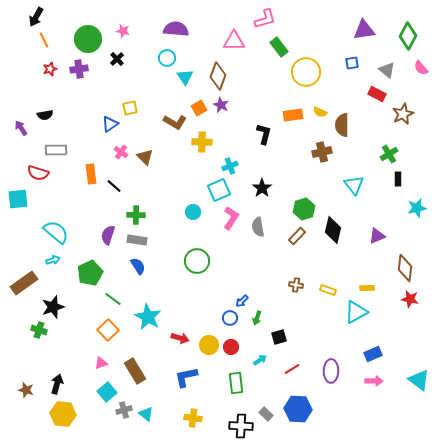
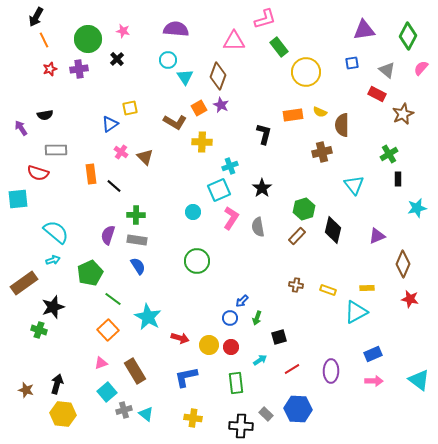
cyan circle at (167, 58): moved 1 px right, 2 px down
pink semicircle at (421, 68): rotated 84 degrees clockwise
brown diamond at (405, 268): moved 2 px left, 4 px up; rotated 16 degrees clockwise
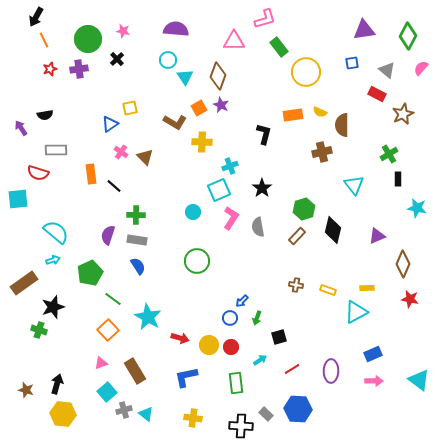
cyan star at (417, 208): rotated 24 degrees clockwise
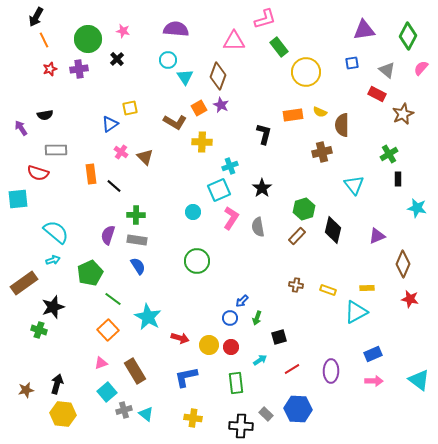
brown star at (26, 390): rotated 28 degrees counterclockwise
